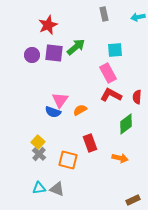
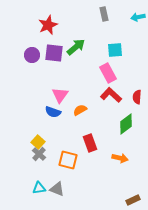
red L-shape: rotated 15 degrees clockwise
pink triangle: moved 5 px up
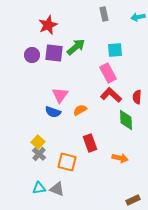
green diamond: moved 4 px up; rotated 55 degrees counterclockwise
orange square: moved 1 px left, 2 px down
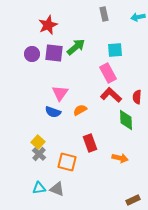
purple circle: moved 1 px up
pink triangle: moved 2 px up
